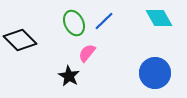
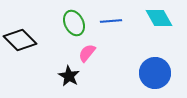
blue line: moved 7 px right; rotated 40 degrees clockwise
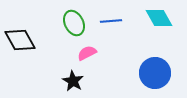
black diamond: rotated 16 degrees clockwise
pink semicircle: rotated 24 degrees clockwise
black star: moved 4 px right, 5 px down
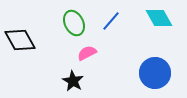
blue line: rotated 45 degrees counterclockwise
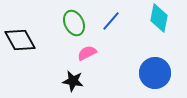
cyan diamond: rotated 40 degrees clockwise
black star: rotated 20 degrees counterclockwise
